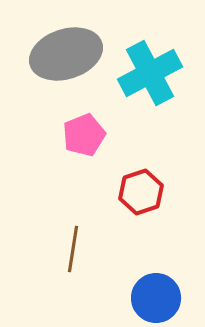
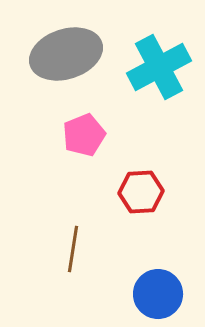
cyan cross: moved 9 px right, 6 px up
red hexagon: rotated 15 degrees clockwise
blue circle: moved 2 px right, 4 px up
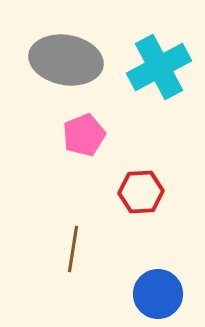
gray ellipse: moved 6 px down; rotated 28 degrees clockwise
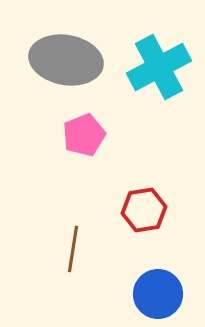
red hexagon: moved 3 px right, 18 px down; rotated 6 degrees counterclockwise
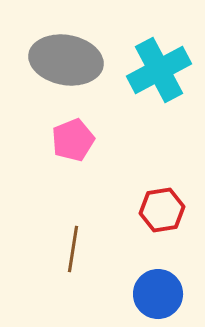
cyan cross: moved 3 px down
pink pentagon: moved 11 px left, 5 px down
red hexagon: moved 18 px right
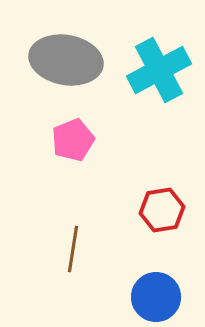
blue circle: moved 2 px left, 3 px down
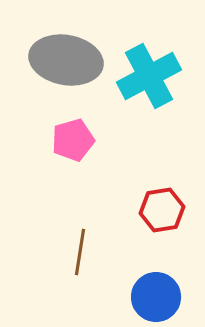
cyan cross: moved 10 px left, 6 px down
pink pentagon: rotated 6 degrees clockwise
brown line: moved 7 px right, 3 px down
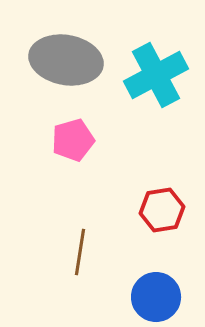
cyan cross: moved 7 px right, 1 px up
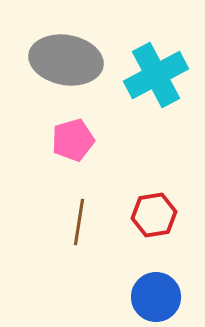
red hexagon: moved 8 px left, 5 px down
brown line: moved 1 px left, 30 px up
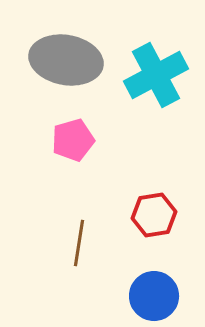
brown line: moved 21 px down
blue circle: moved 2 px left, 1 px up
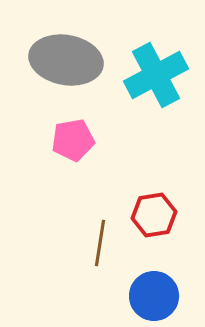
pink pentagon: rotated 6 degrees clockwise
brown line: moved 21 px right
